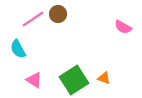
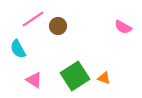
brown circle: moved 12 px down
green square: moved 1 px right, 4 px up
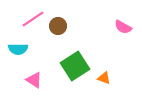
cyan semicircle: rotated 60 degrees counterclockwise
green square: moved 10 px up
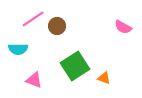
brown circle: moved 1 px left
pink triangle: rotated 12 degrees counterclockwise
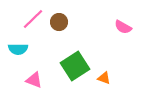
pink line: rotated 10 degrees counterclockwise
brown circle: moved 2 px right, 4 px up
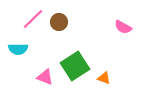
pink triangle: moved 11 px right, 3 px up
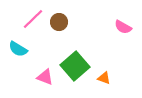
cyan semicircle: rotated 30 degrees clockwise
green square: rotated 8 degrees counterclockwise
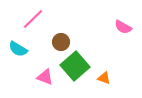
brown circle: moved 2 px right, 20 px down
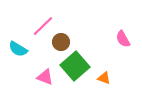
pink line: moved 10 px right, 7 px down
pink semicircle: moved 12 px down; rotated 30 degrees clockwise
